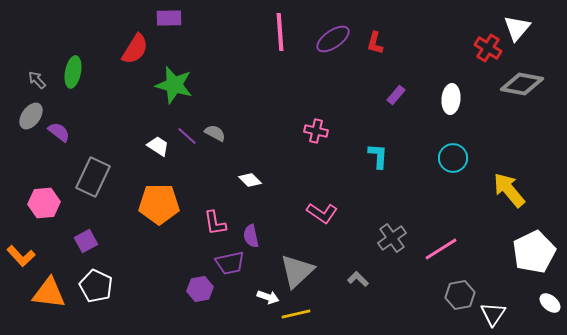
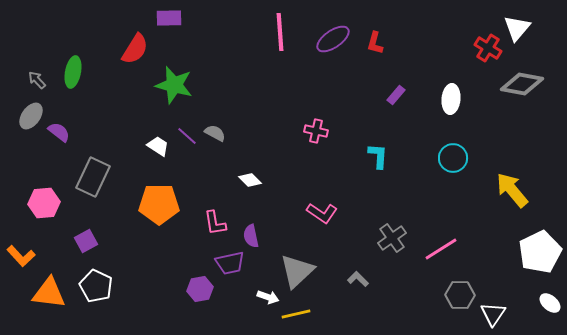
yellow arrow at (509, 190): moved 3 px right
white pentagon at (534, 252): moved 6 px right
gray hexagon at (460, 295): rotated 12 degrees clockwise
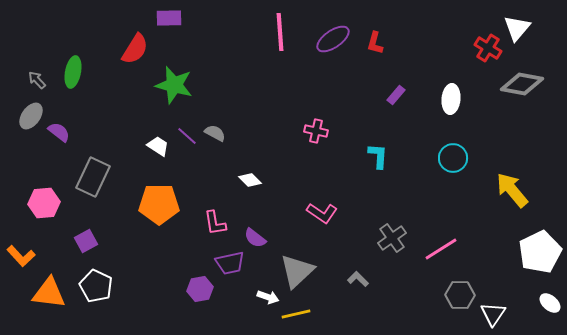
purple semicircle at (251, 236): moved 4 px right, 2 px down; rotated 40 degrees counterclockwise
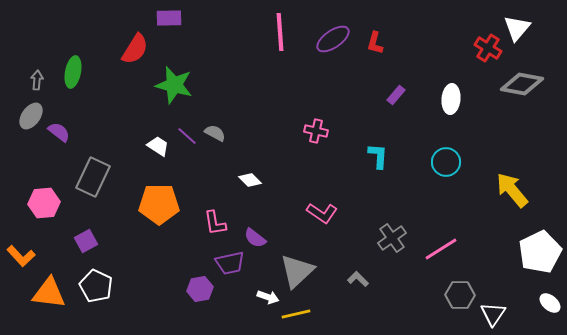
gray arrow at (37, 80): rotated 48 degrees clockwise
cyan circle at (453, 158): moved 7 px left, 4 px down
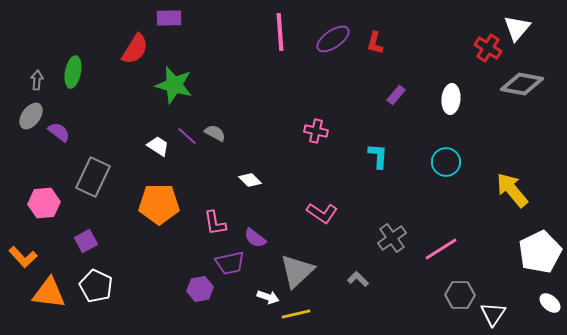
orange L-shape at (21, 256): moved 2 px right, 1 px down
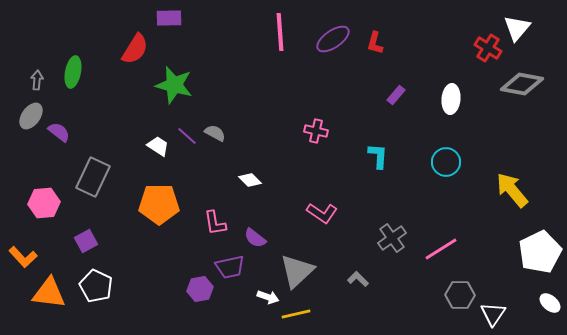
purple trapezoid at (230, 263): moved 4 px down
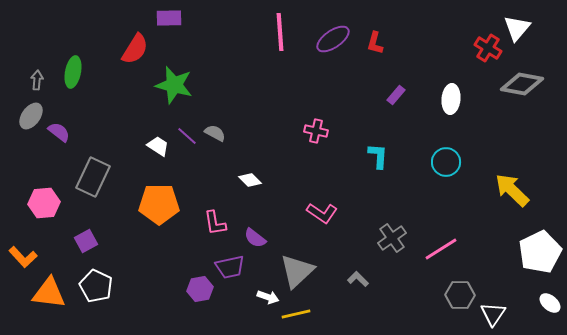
yellow arrow at (512, 190): rotated 6 degrees counterclockwise
